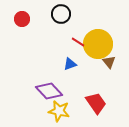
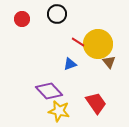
black circle: moved 4 px left
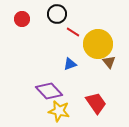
red line: moved 5 px left, 10 px up
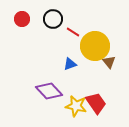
black circle: moved 4 px left, 5 px down
yellow circle: moved 3 px left, 2 px down
yellow star: moved 17 px right, 5 px up
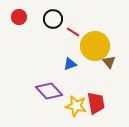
red circle: moved 3 px left, 2 px up
red trapezoid: rotated 25 degrees clockwise
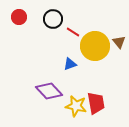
brown triangle: moved 10 px right, 20 px up
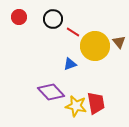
purple diamond: moved 2 px right, 1 px down
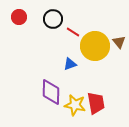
purple diamond: rotated 44 degrees clockwise
yellow star: moved 1 px left, 1 px up
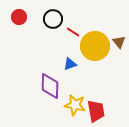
purple diamond: moved 1 px left, 6 px up
red trapezoid: moved 8 px down
